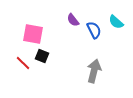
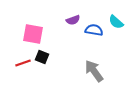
purple semicircle: rotated 72 degrees counterclockwise
blue semicircle: rotated 54 degrees counterclockwise
black square: moved 1 px down
red line: rotated 63 degrees counterclockwise
gray arrow: rotated 50 degrees counterclockwise
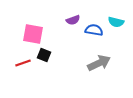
cyan semicircle: rotated 28 degrees counterclockwise
black square: moved 2 px right, 2 px up
gray arrow: moved 5 px right, 8 px up; rotated 100 degrees clockwise
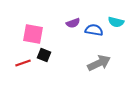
purple semicircle: moved 3 px down
